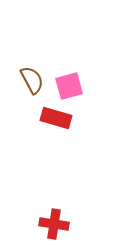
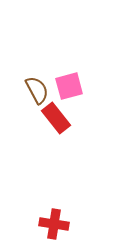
brown semicircle: moved 5 px right, 10 px down
red rectangle: rotated 36 degrees clockwise
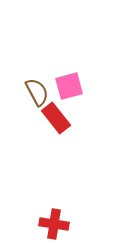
brown semicircle: moved 2 px down
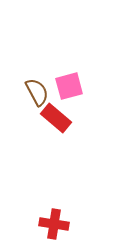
red rectangle: rotated 12 degrees counterclockwise
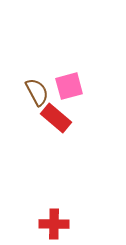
red cross: rotated 8 degrees counterclockwise
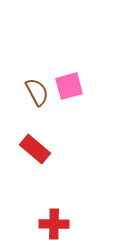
red rectangle: moved 21 px left, 31 px down
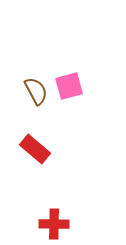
brown semicircle: moved 1 px left, 1 px up
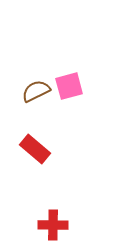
brown semicircle: rotated 88 degrees counterclockwise
red cross: moved 1 px left, 1 px down
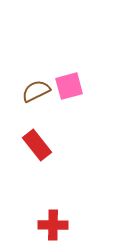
red rectangle: moved 2 px right, 4 px up; rotated 12 degrees clockwise
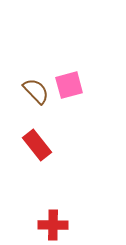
pink square: moved 1 px up
brown semicircle: rotated 72 degrees clockwise
